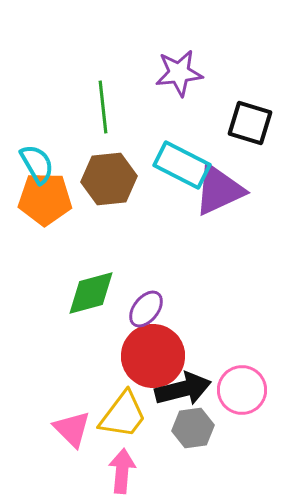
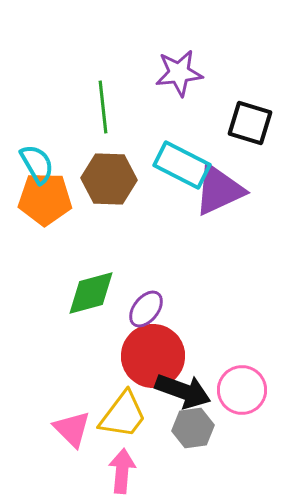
brown hexagon: rotated 8 degrees clockwise
black arrow: moved 2 px down; rotated 34 degrees clockwise
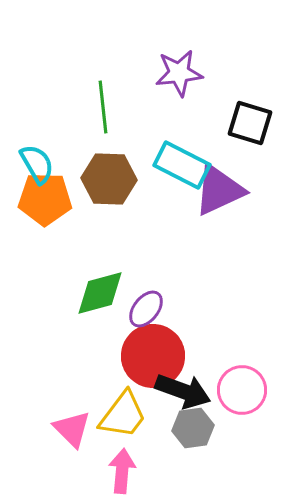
green diamond: moved 9 px right
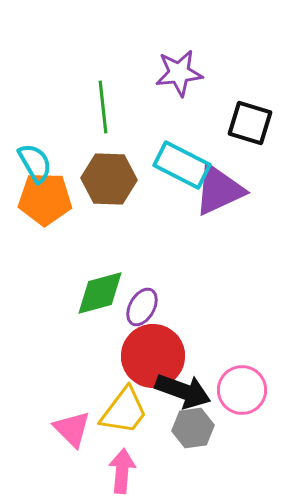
cyan semicircle: moved 2 px left, 1 px up
purple ellipse: moved 4 px left, 2 px up; rotated 9 degrees counterclockwise
yellow trapezoid: moved 1 px right, 4 px up
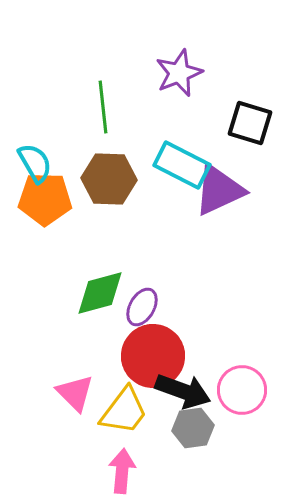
purple star: rotated 15 degrees counterclockwise
pink triangle: moved 3 px right, 36 px up
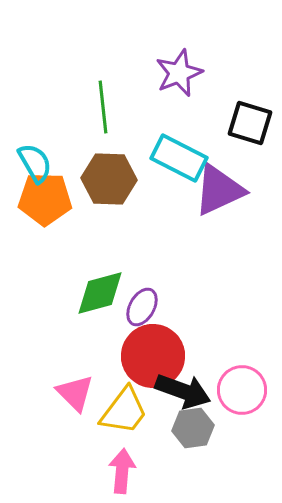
cyan rectangle: moved 3 px left, 7 px up
